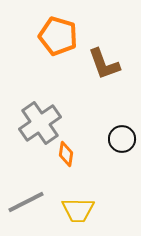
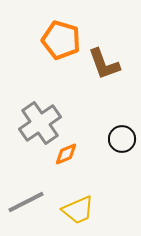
orange pentagon: moved 3 px right, 4 px down
orange diamond: rotated 60 degrees clockwise
yellow trapezoid: rotated 24 degrees counterclockwise
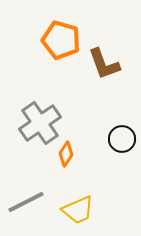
orange diamond: rotated 35 degrees counterclockwise
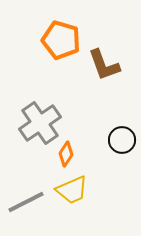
brown L-shape: moved 1 px down
black circle: moved 1 px down
yellow trapezoid: moved 6 px left, 20 px up
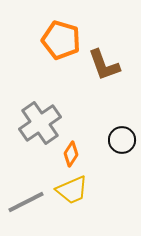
orange diamond: moved 5 px right
